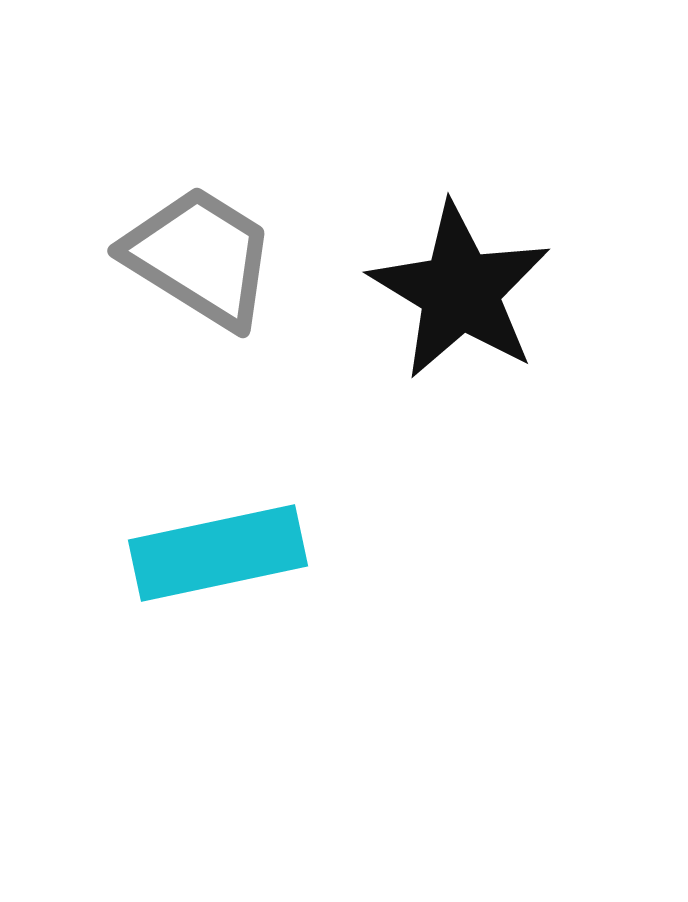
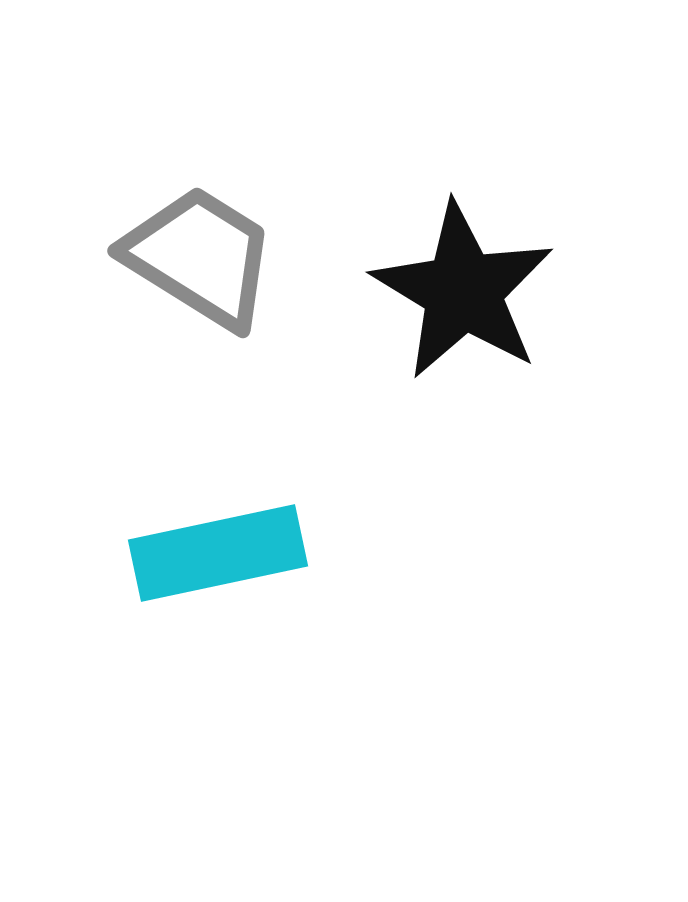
black star: moved 3 px right
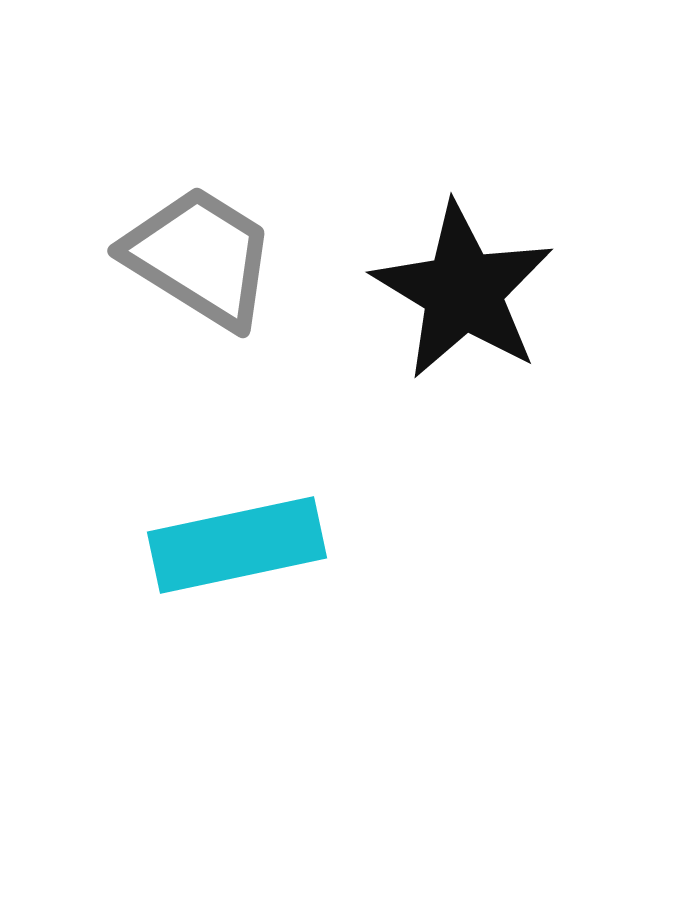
cyan rectangle: moved 19 px right, 8 px up
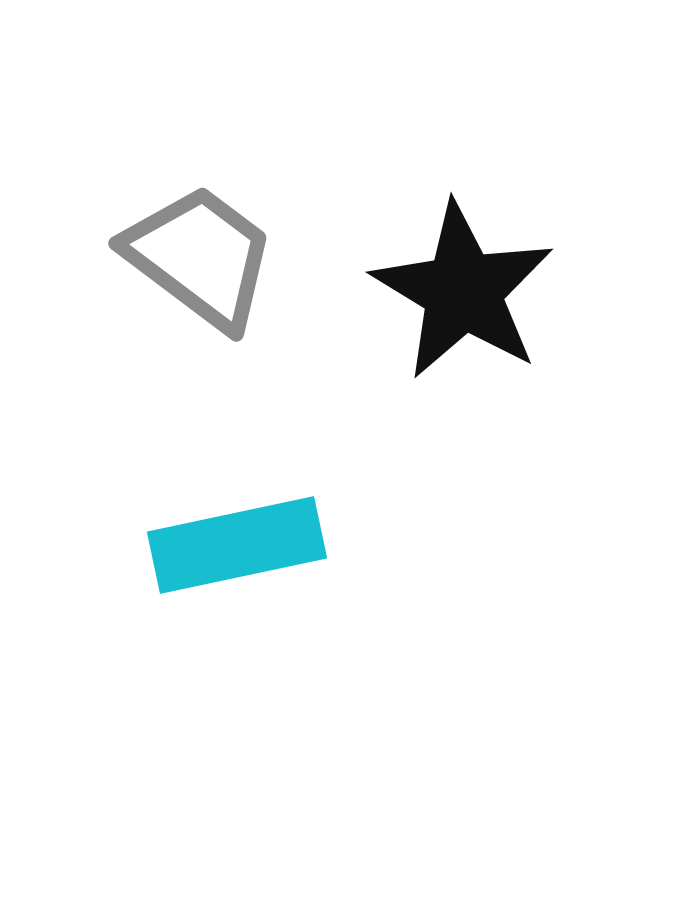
gray trapezoid: rotated 5 degrees clockwise
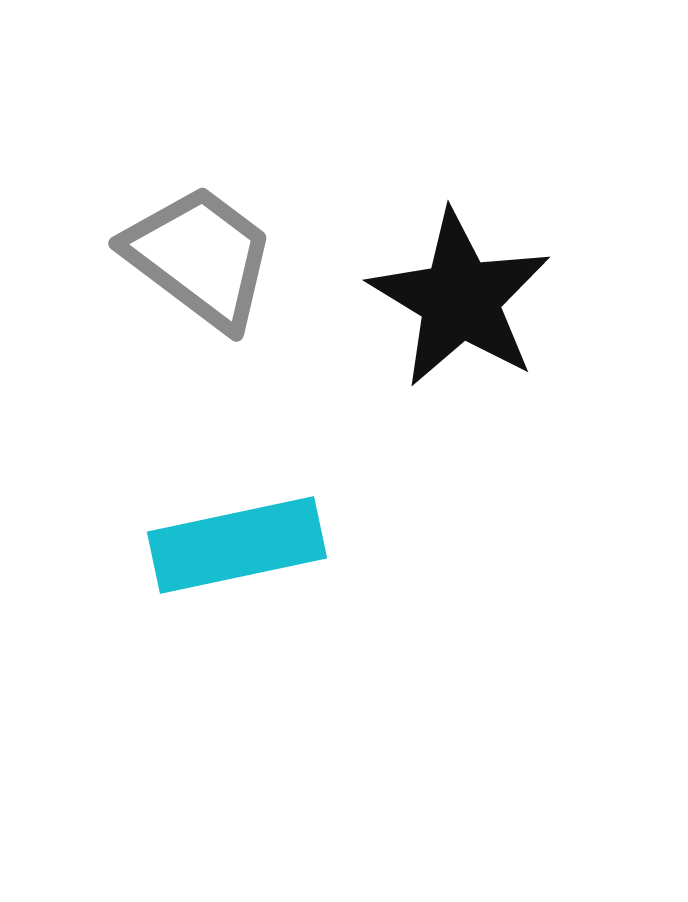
black star: moved 3 px left, 8 px down
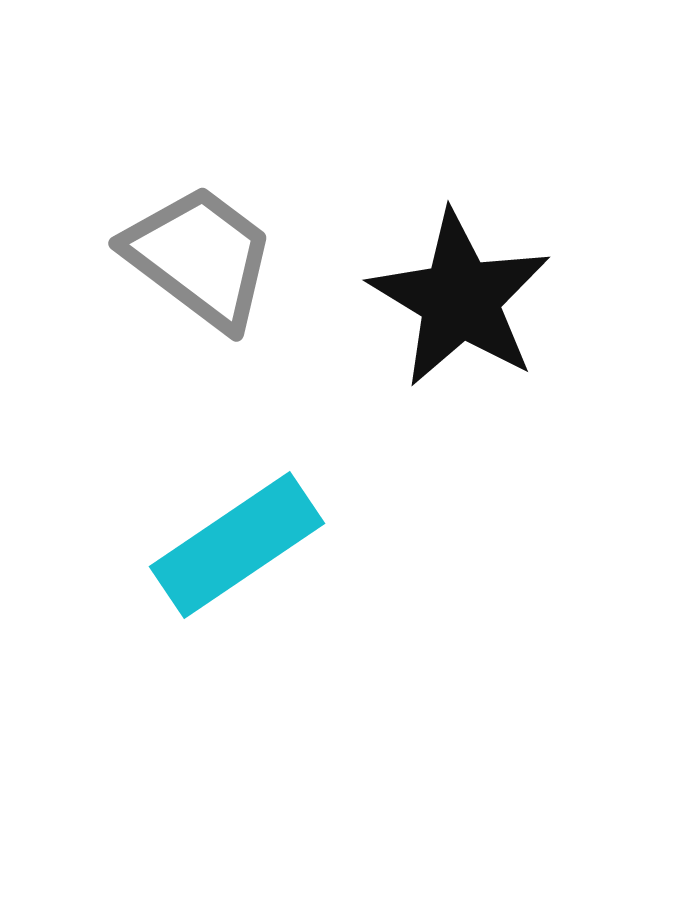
cyan rectangle: rotated 22 degrees counterclockwise
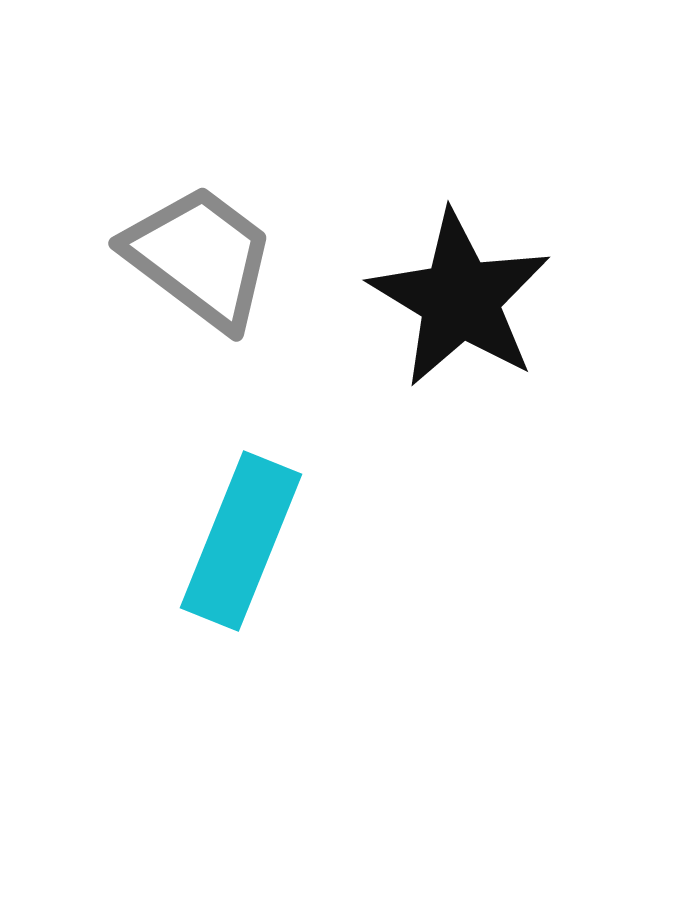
cyan rectangle: moved 4 px right, 4 px up; rotated 34 degrees counterclockwise
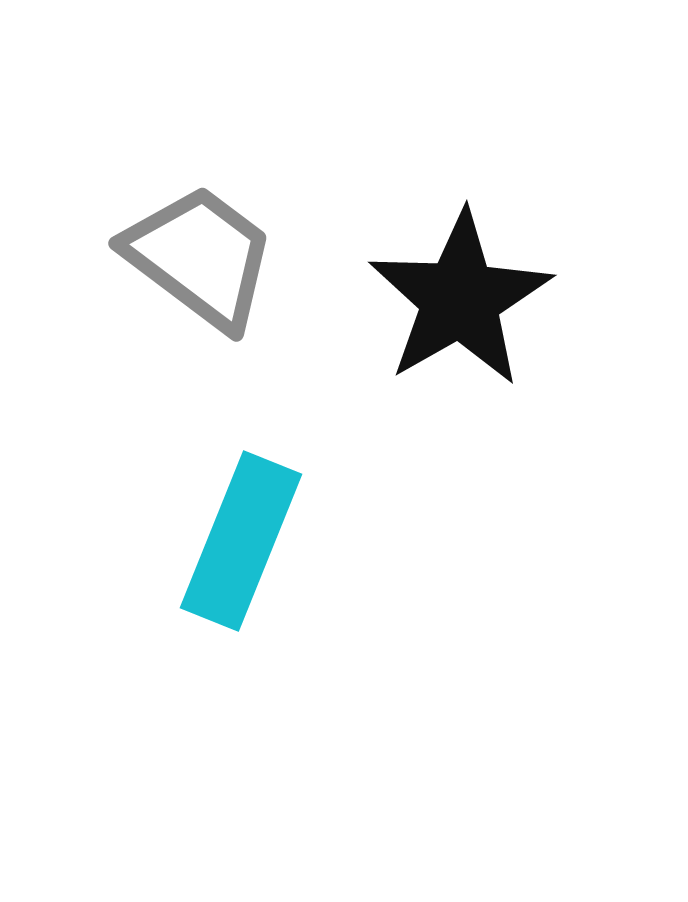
black star: rotated 11 degrees clockwise
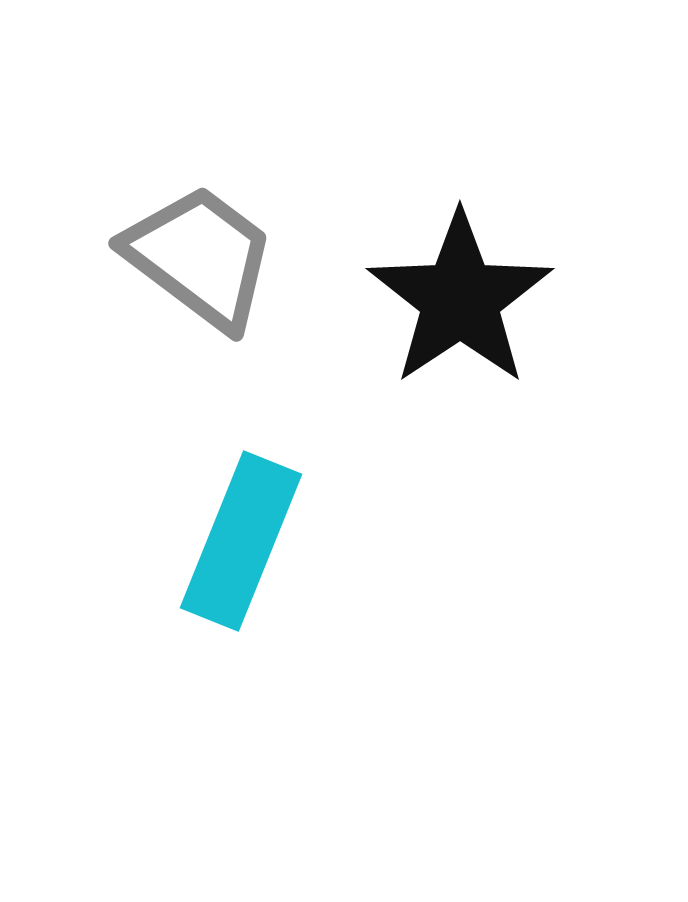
black star: rotated 4 degrees counterclockwise
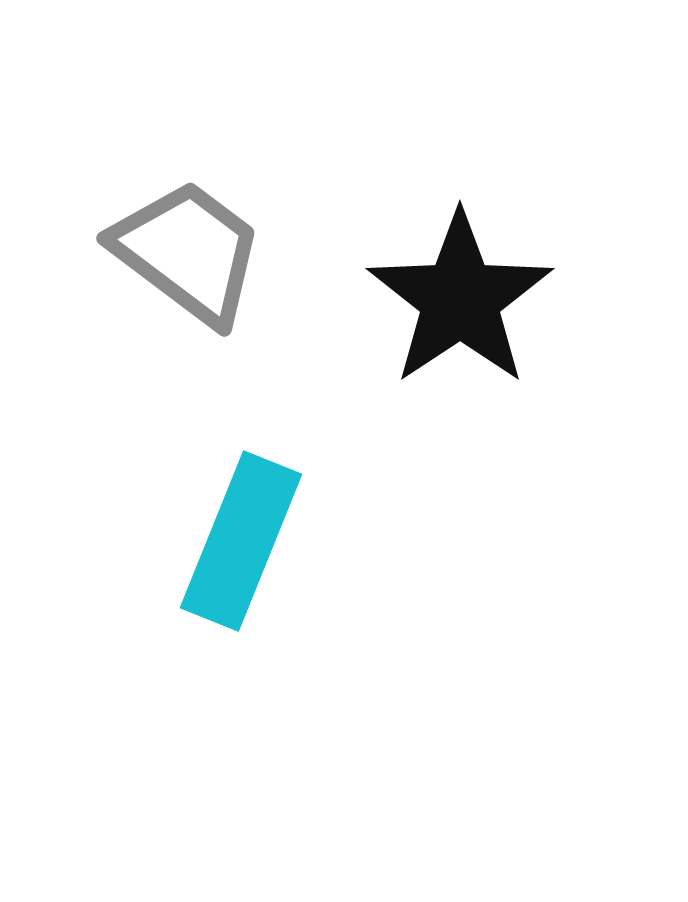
gray trapezoid: moved 12 px left, 5 px up
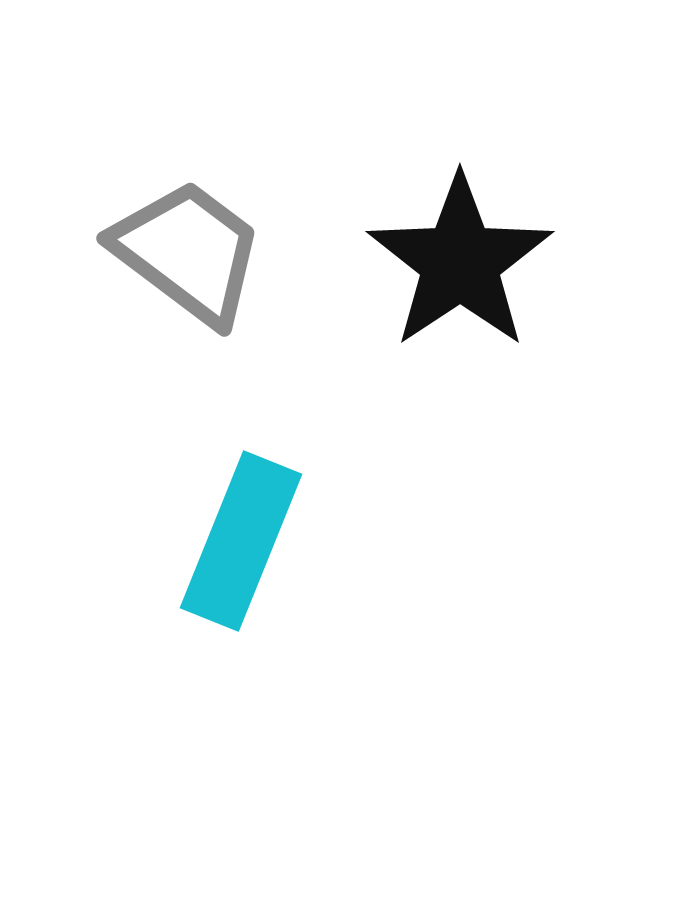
black star: moved 37 px up
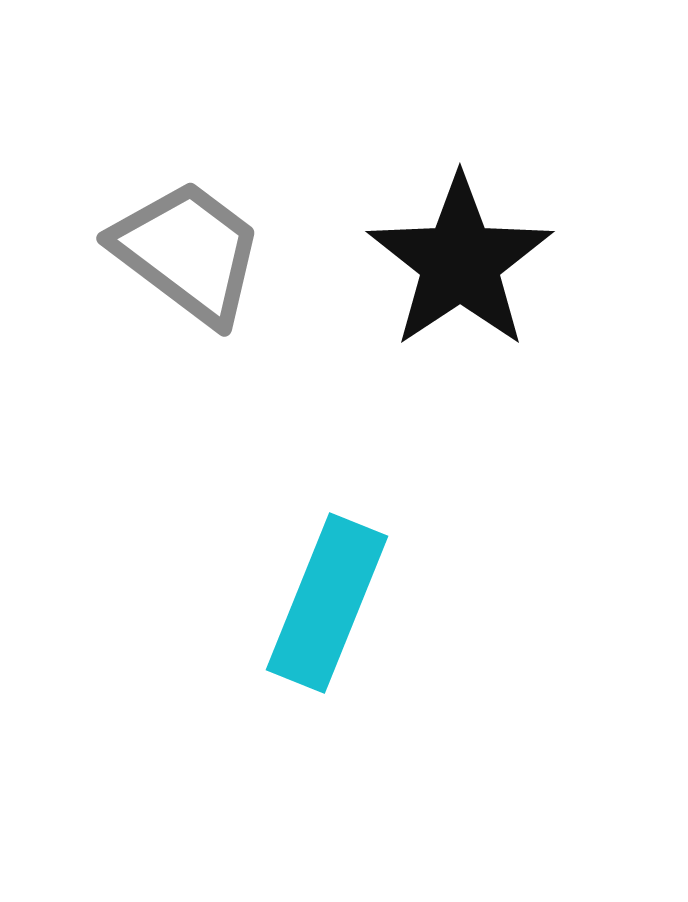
cyan rectangle: moved 86 px right, 62 px down
